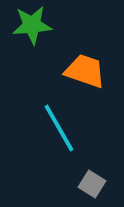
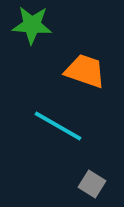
green star: rotated 9 degrees clockwise
cyan line: moved 1 px left, 2 px up; rotated 30 degrees counterclockwise
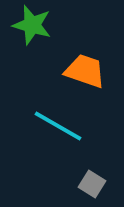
green star: rotated 12 degrees clockwise
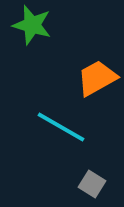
orange trapezoid: moved 12 px right, 7 px down; rotated 48 degrees counterclockwise
cyan line: moved 3 px right, 1 px down
